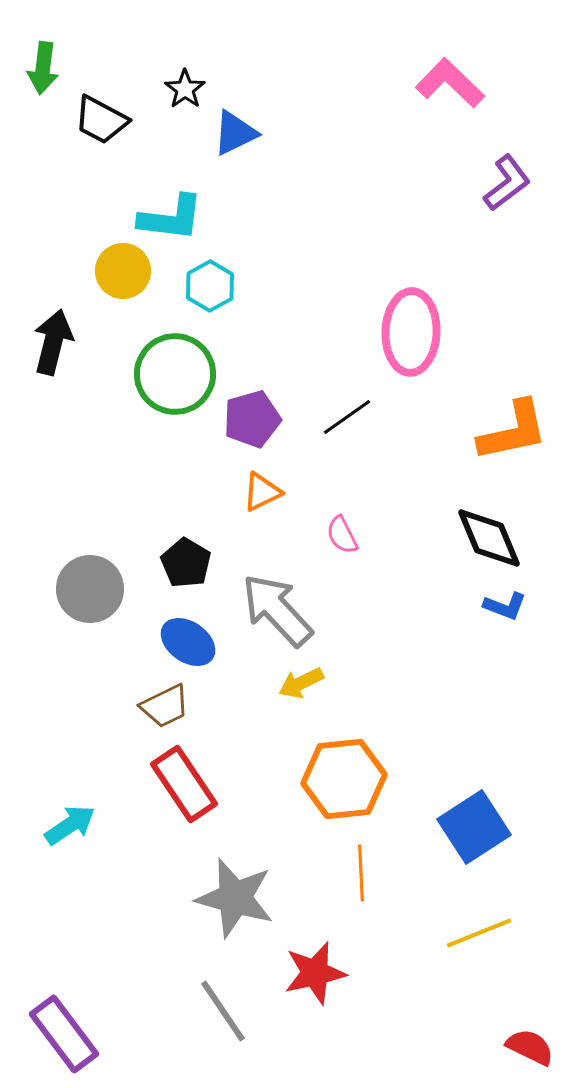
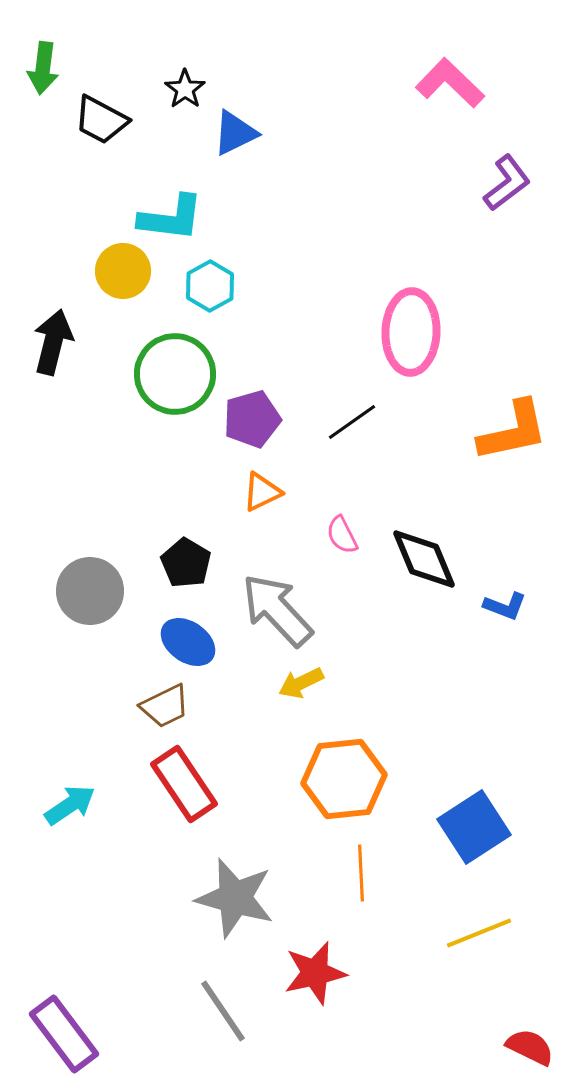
black line: moved 5 px right, 5 px down
black diamond: moved 65 px left, 21 px down
gray circle: moved 2 px down
cyan arrow: moved 20 px up
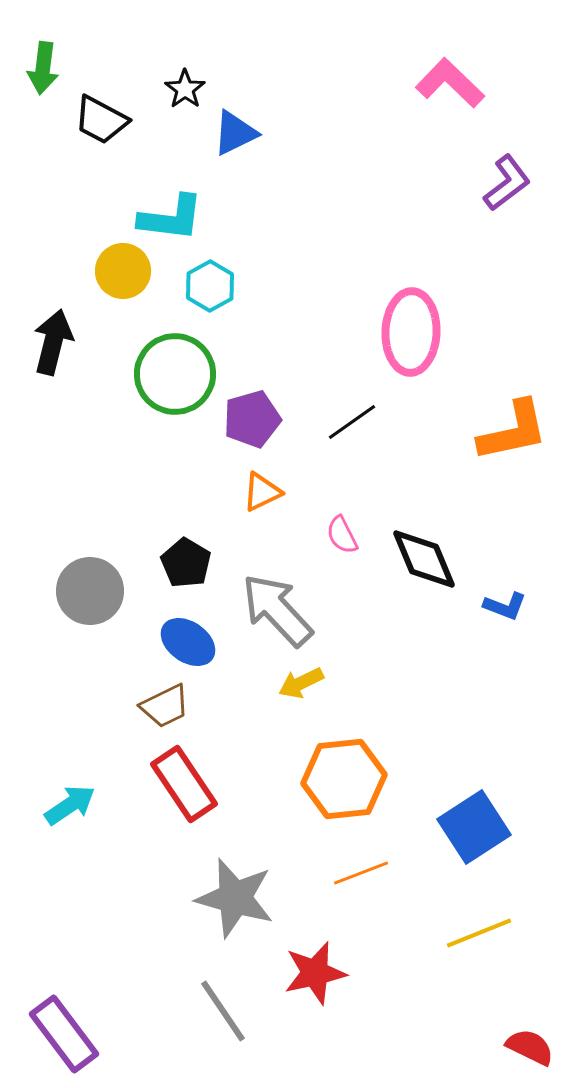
orange line: rotated 72 degrees clockwise
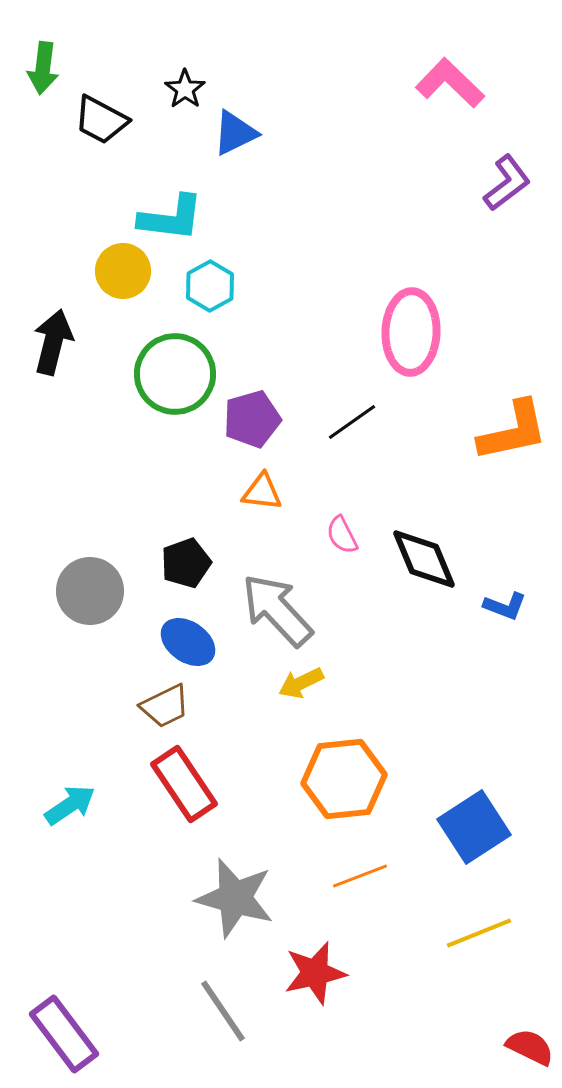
orange triangle: rotated 33 degrees clockwise
black pentagon: rotated 21 degrees clockwise
orange line: moved 1 px left, 3 px down
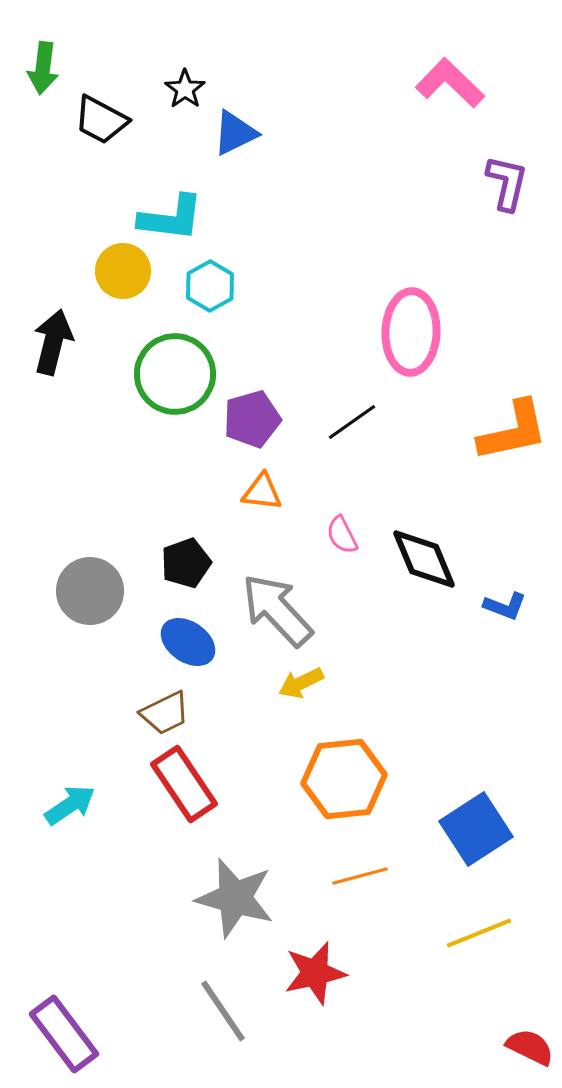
purple L-shape: rotated 40 degrees counterclockwise
brown trapezoid: moved 7 px down
blue square: moved 2 px right, 2 px down
orange line: rotated 6 degrees clockwise
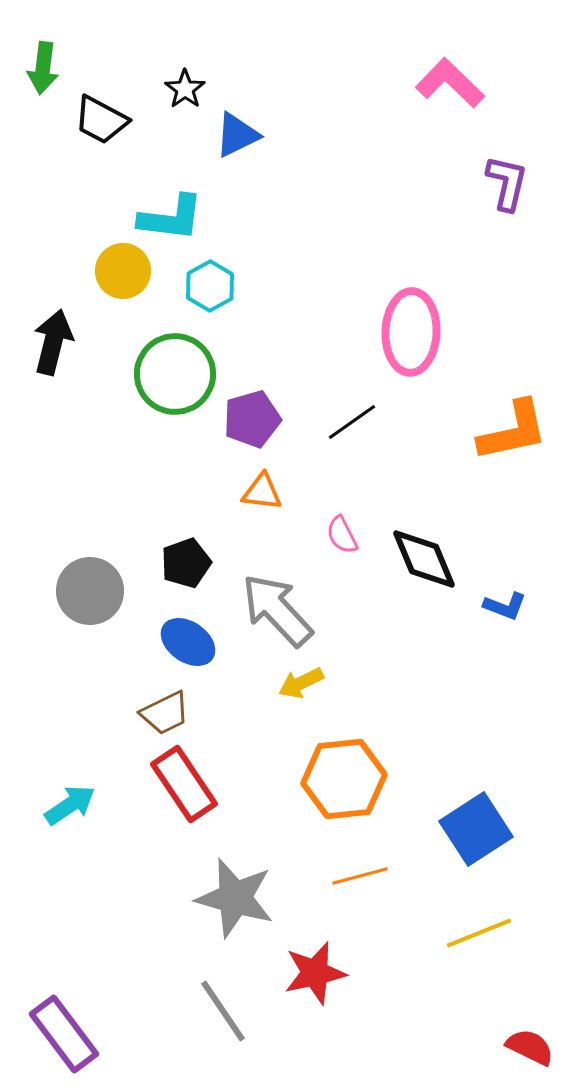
blue triangle: moved 2 px right, 2 px down
